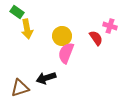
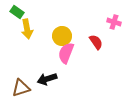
pink cross: moved 4 px right, 4 px up
red semicircle: moved 4 px down
black arrow: moved 1 px right, 1 px down
brown triangle: moved 1 px right
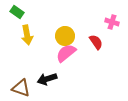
pink cross: moved 2 px left
yellow arrow: moved 6 px down
yellow circle: moved 3 px right
pink semicircle: rotated 30 degrees clockwise
brown triangle: rotated 36 degrees clockwise
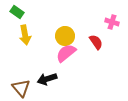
yellow arrow: moved 2 px left
brown triangle: rotated 30 degrees clockwise
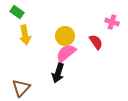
black arrow: moved 11 px right, 6 px up; rotated 54 degrees counterclockwise
brown triangle: rotated 24 degrees clockwise
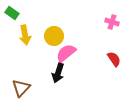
green rectangle: moved 5 px left, 1 px down
yellow circle: moved 11 px left
red semicircle: moved 18 px right, 17 px down
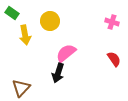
yellow circle: moved 4 px left, 15 px up
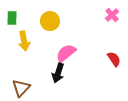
green rectangle: moved 5 px down; rotated 56 degrees clockwise
pink cross: moved 7 px up; rotated 32 degrees clockwise
yellow arrow: moved 1 px left, 6 px down
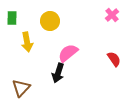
yellow arrow: moved 3 px right, 1 px down
pink semicircle: moved 2 px right
